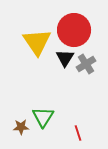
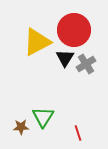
yellow triangle: rotated 36 degrees clockwise
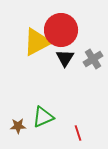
red circle: moved 13 px left
gray cross: moved 7 px right, 5 px up
green triangle: rotated 35 degrees clockwise
brown star: moved 3 px left, 1 px up
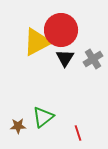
green triangle: rotated 15 degrees counterclockwise
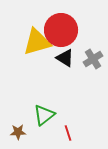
yellow triangle: rotated 12 degrees clockwise
black triangle: rotated 30 degrees counterclockwise
green triangle: moved 1 px right, 2 px up
brown star: moved 6 px down
red line: moved 10 px left
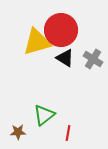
gray cross: rotated 24 degrees counterclockwise
red line: rotated 28 degrees clockwise
